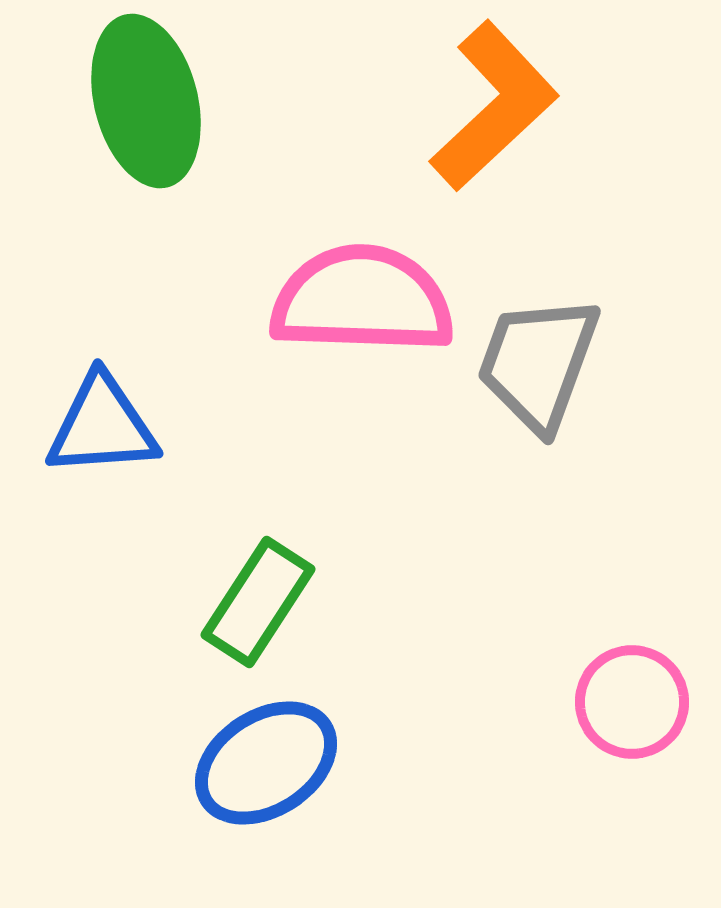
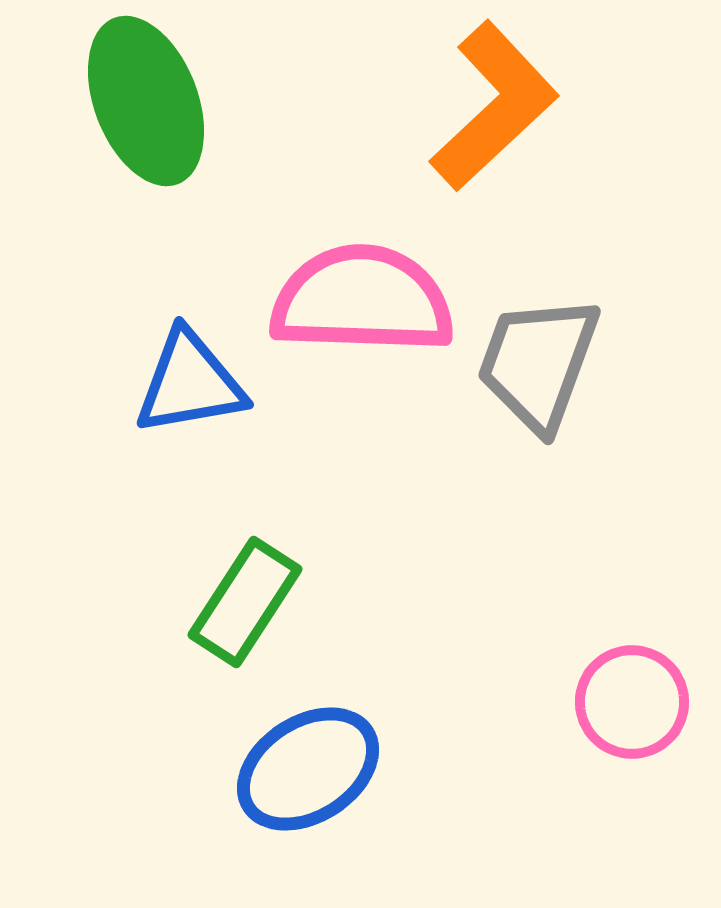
green ellipse: rotated 7 degrees counterclockwise
blue triangle: moved 88 px right, 43 px up; rotated 6 degrees counterclockwise
green rectangle: moved 13 px left
blue ellipse: moved 42 px right, 6 px down
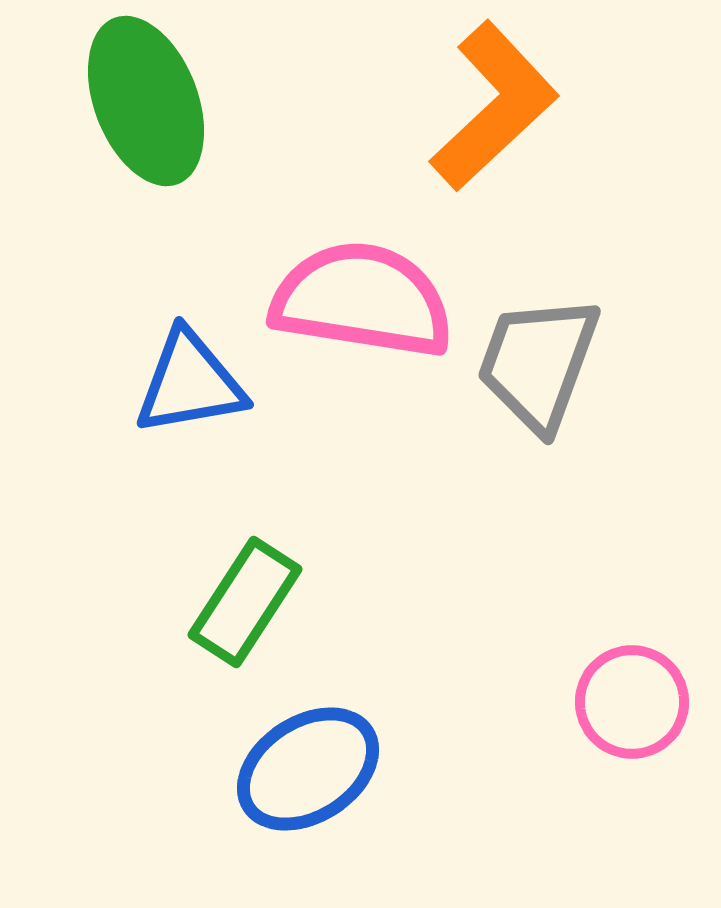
pink semicircle: rotated 7 degrees clockwise
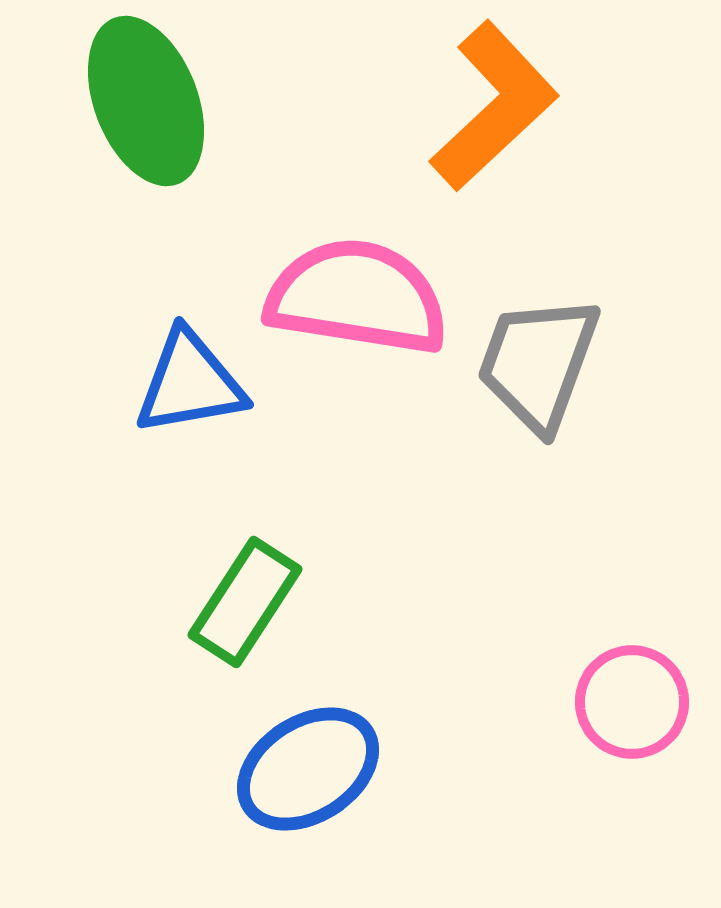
pink semicircle: moved 5 px left, 3 px up
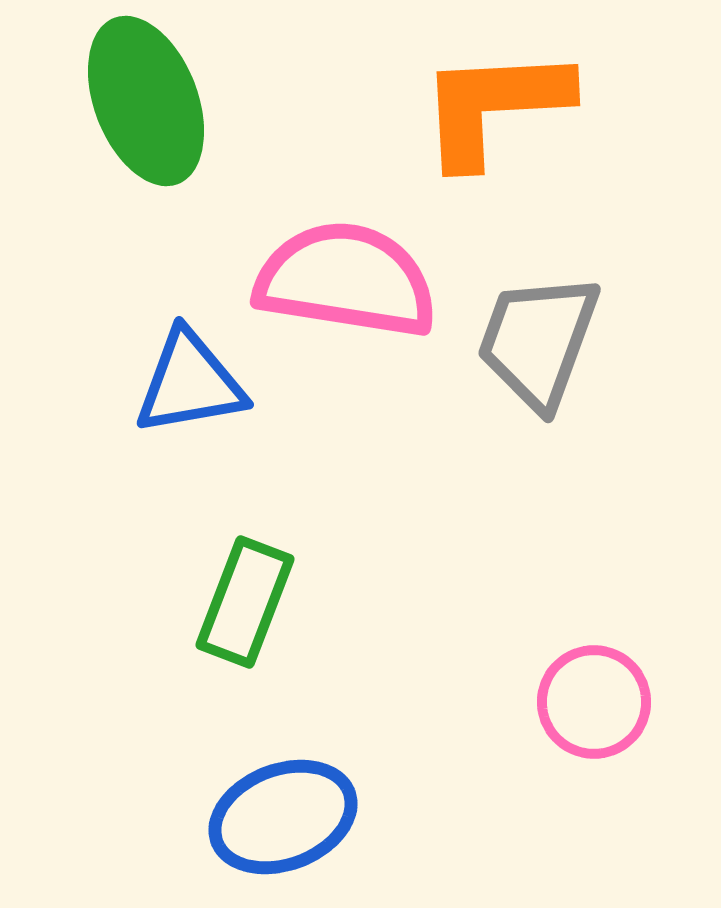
orange L-shape: rotated 140 degrees counterclockwise
pink semicircle: moved 11 px left, 17 px up
gray trapezoid: moved 22 px up
green rectangle: rotated 12 degrees counterclockwise
pink circle: moved 38 px left
blue ellipse: moved 25 px left, 48 px down; rotated 12 degrees clockwise
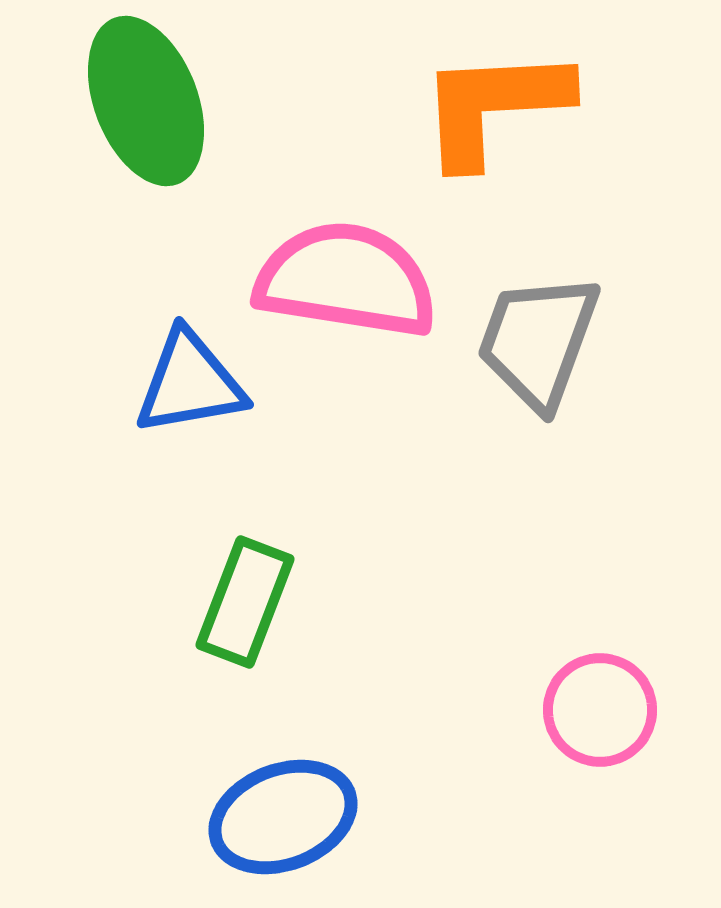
pink circle: moved 6 px right, 8 px down
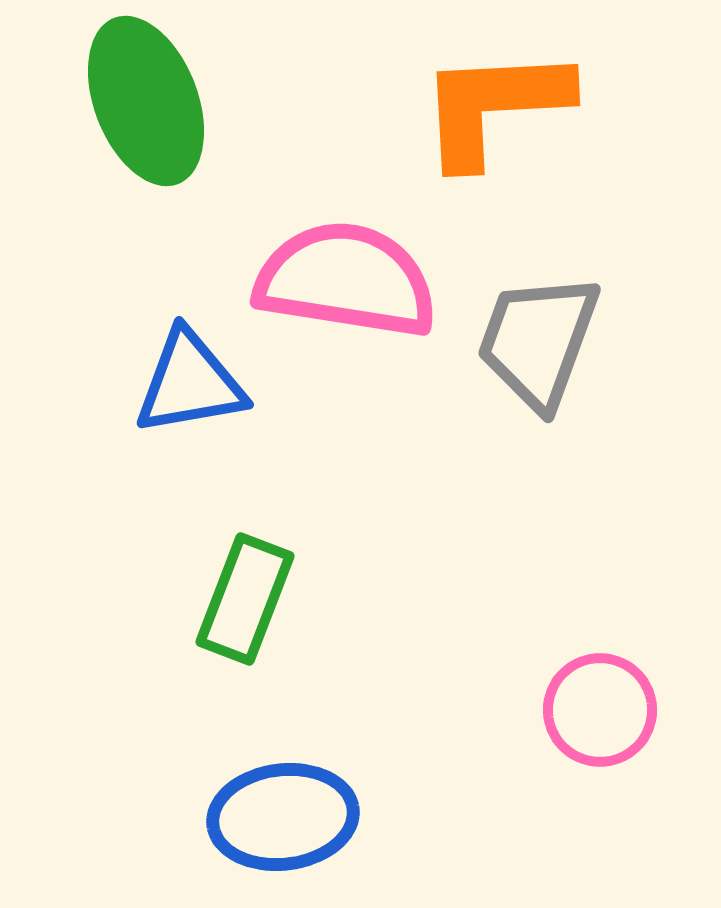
green rectangle: moved 3 px up
blue ellipse: rotated 14 degrees clockwise
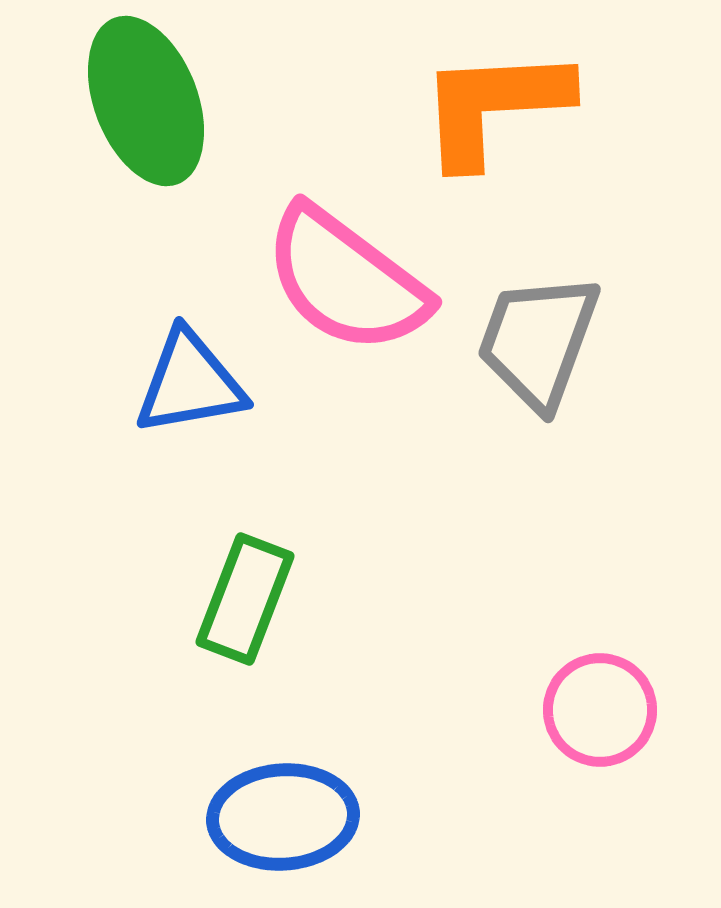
pink semicircle: rotated 152 degrees counterclockwise
blue ellipse: rotated 3 degrees clockwise
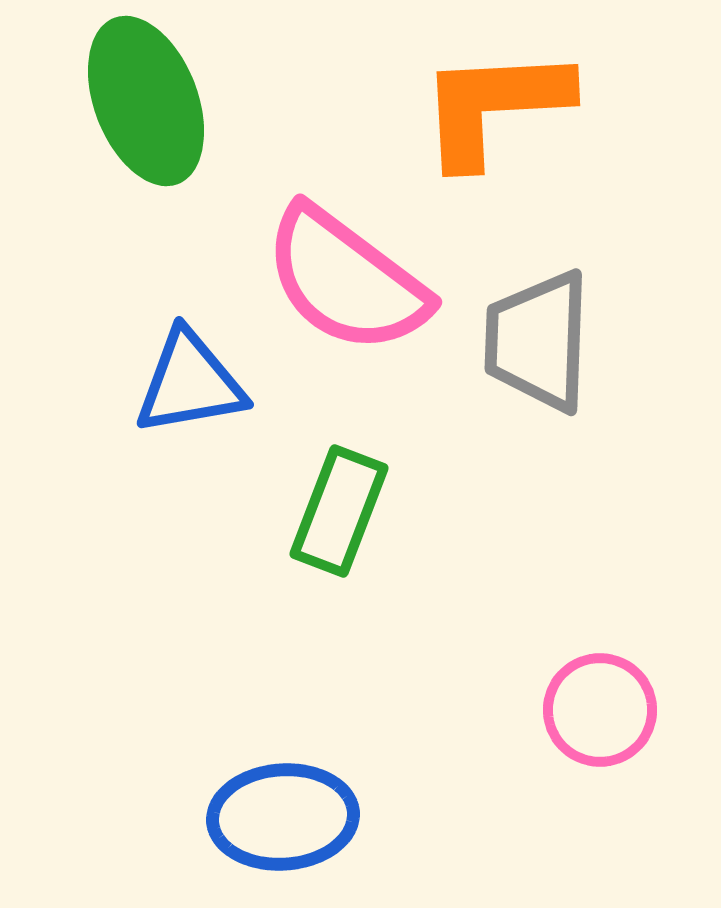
gray trapezoid: rotated 18 degrees counterclockwise
green rectangle: moved 94 px right, 88 px up
